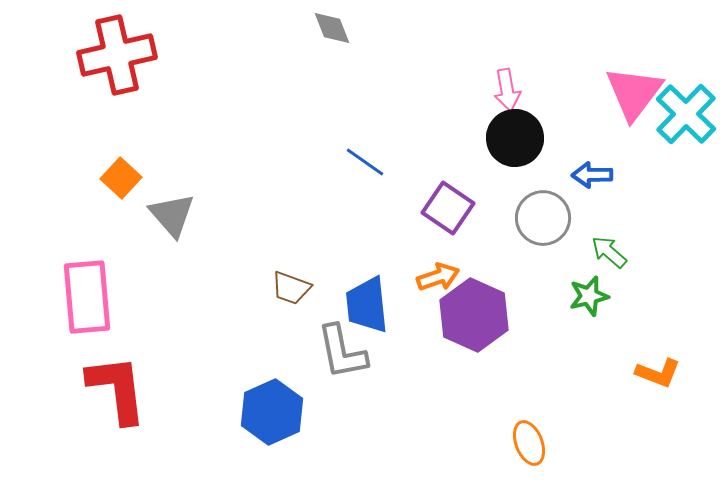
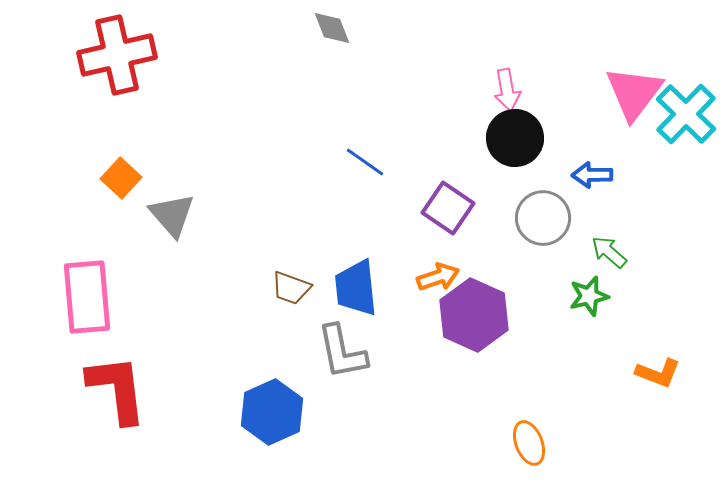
blue trapezoid: moved 11 px left, 17 px up
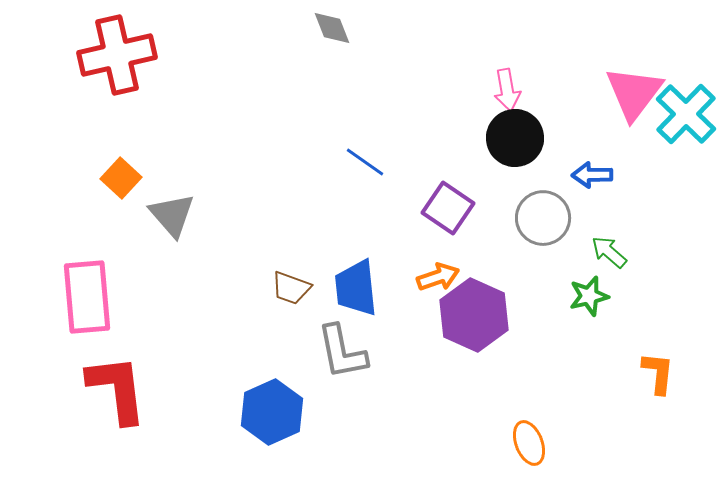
orange L-shape: rotated 105 degrees counterclockwise
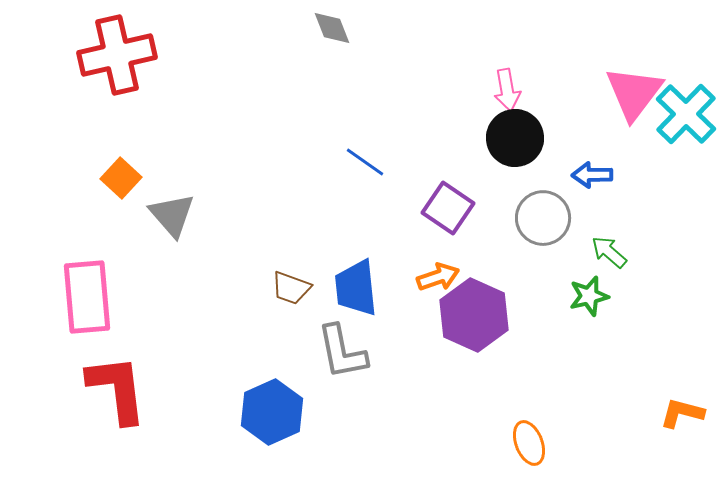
orange L-shape: moved 24 px right, 40 px down; rotated 81 degrees counterclockwise
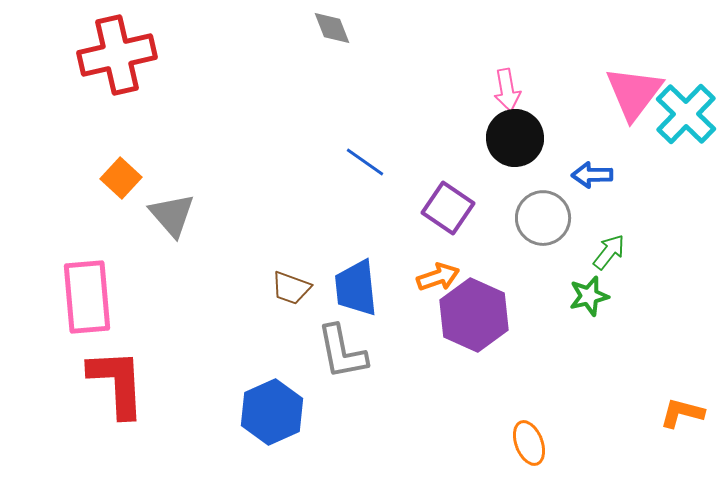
green arrow: rotated 87 degrees clockwise
red L-shape: moved 6 px up; rotated 4 degrees clockwise
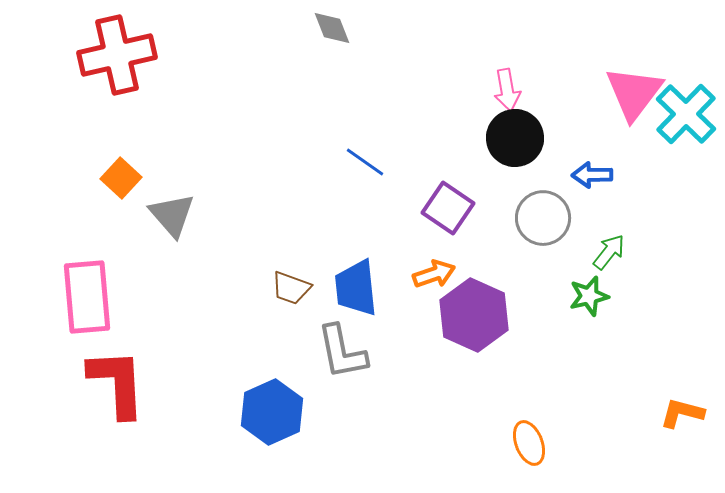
orange arrow: moved 4 px left, 3 px up
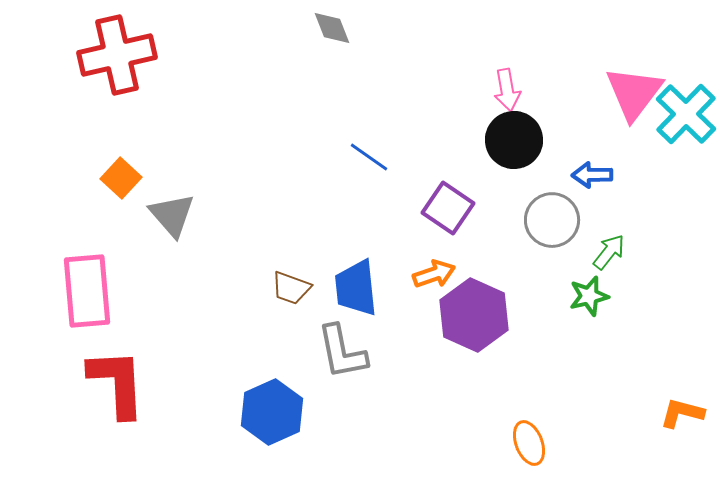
black circle: moved 1 px left, 2 px down
blue line: moved 4 px right, 5 px up
gray circle: moved 9 px right, 2 px down
pink rectangle: moved 6 px up
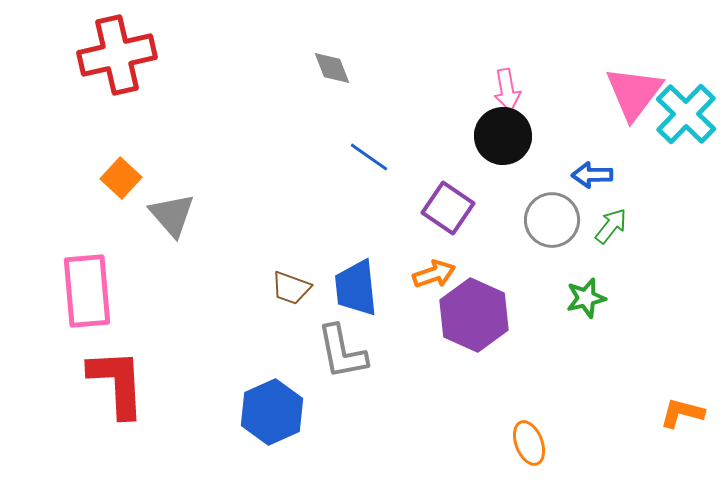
gray diamond: moved 40 px down
black circle: moved 11 px left, 4 px up
green arrow: moved 2 px right, 26 px up
green star: moved 3 px left, 2 px down
